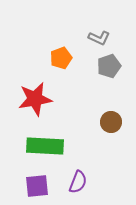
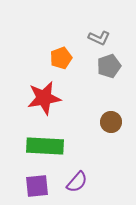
red star: moved 9 px right, 1 px up
purple semicircle: moved 1 px left; rotated 20 degrees clockwise
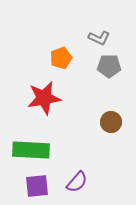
gray pentagon: rotated 20 degrees clockwise
green rectangle: moved 14 px left, 4 px down
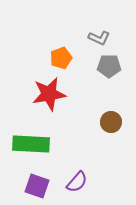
red star: moved 5 px right, 4 px up
green rectangle: moved 6 px up
purple square: rotated 25 degrees clockwise
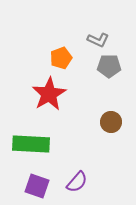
gray L-shape: moved 1 px left, 2 px down
red star: rotated 20 degrees counterclockwise
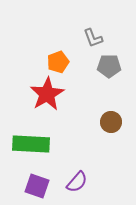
gray L-shape: moved 5 px left, 2 px up; rotated 45 degrees clockwise
orange pentagon: moved 3 px left, 4 px down
red star: moved 2 px left
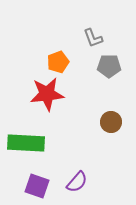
red star: rotated 24 degrees clockwise
green rectangle: moved 5 px left, 1 px up
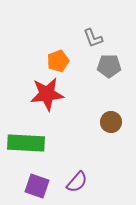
orange pentagon: moved 1 px up
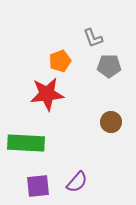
orange pentagon: moved 2 px right
purple square: moved 1 px right; rotated 25 degrees counterclockwise
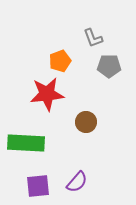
brown circle: moved 25 px left
